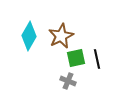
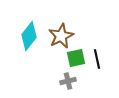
cyan diamond: rotated 8 degrees clockwise
gray cross: rotated 35 degrees counterclockwise
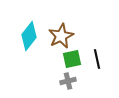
green square: moved 4 px left, 1 px down
